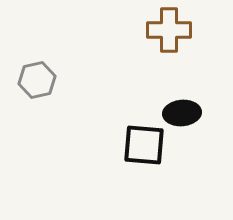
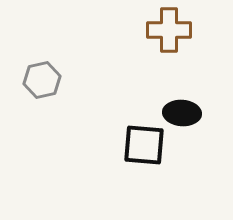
gray hexagon: moved 5 px right
black ellipse: rotated 9 degrees clockwise
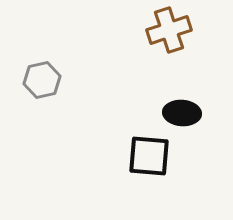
brown cross: rotated 18 degrees counterclockwise
black square: moved 5 px right, 11 px down
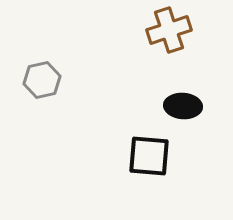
black ellipse: moved 1 px right, 7 px up
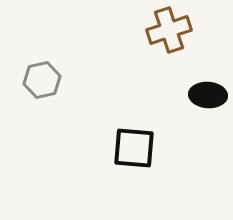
black ellipse: moved 25 px right, 11 px up
black square: moved 15 px left, 8 px up
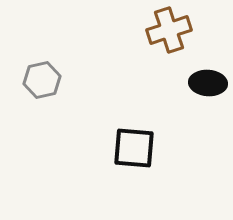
black ellipse: moved 12 px up
